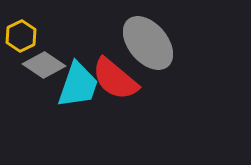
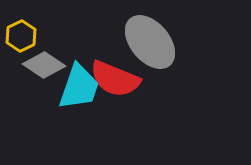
gray ellipse: moved 2 px right, 1 px up
red semicircle: rotated 18 degrees counterclockwise
cyan trapezoid: moved 1 px right, 2 px down
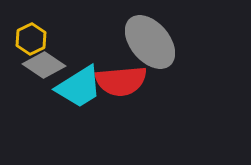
yellow hexagon: moved 10 px right, 3 px down
red semicircle: moved 6 px right, 2 px down; rotated 27 degrees counterclockwise
cyan trapezoid: rotated 39 degrees clockwise
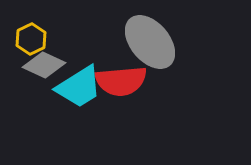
gray diamond: rotated 9 degrees counterclockwise
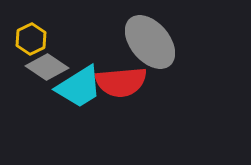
gray diamond: moved 3 px right, 2 px down; rotated 9 degrees clockwise
red semicircle: moved 1 px down
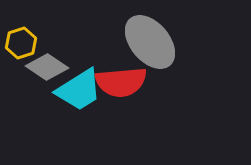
yellow hexagon: moved 10 px left, 4 px down; rotated 8 degrees clockwise
cyan trapezoid: moved 3 px down
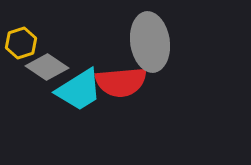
gray ellipse: rotated 32 degrees clockwise
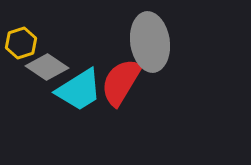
red semicircle: rotated 126 degrees clockwise
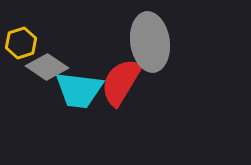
cyan trapezoid: rotated 39 degrees clockwise
